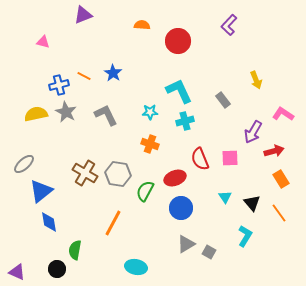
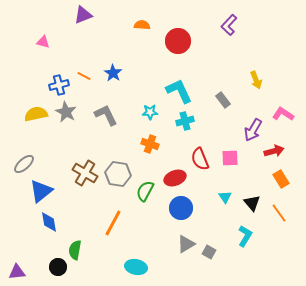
purple arrow at (253, 132): moved 2 px up
black circle at (57, 269): moved 1 px right, 2 px up
purple triangle at (17, 272): rotated 30 degrees counterclockwise
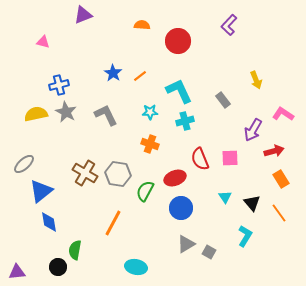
orange line at (84, 76): moved 56 px right; rotated 64 degrees counterclockwise
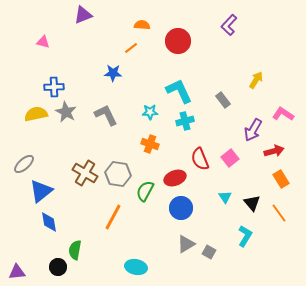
blue star at (113, 73): rotated 30 degrees counterclockwise
orange line at (140, 76): moved 9 px left, 28 px up
yellow arrow at (256, 80): rotated 126 degrees counterclockwise
blue cross at (59, 85): moved 5 px left, 2 px down; rotated 12 degrees clockwise
pink square at (230, 158): rotated 36 degrees counterclockwise
orange line at (113, 223): moved 6 px up
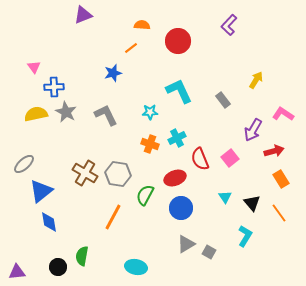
pink triangle at (43, 42): moved 9 px left, 25 px down; rotated 40 degrees clockwise
blue star at (113, 73): rotated 18 degrees counterclockwise
cyan cross at (185, 121): moved 8 px left, 17 px down; rotated 12 degrees counterclockwise
green semicircle at (145, 191): moved 4 px down
green semicircle at (75, 250): moved 7 px right, 6 px down
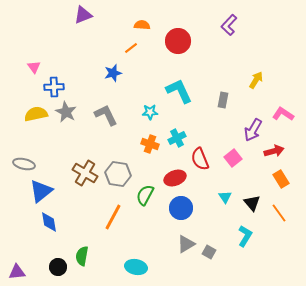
gray rectangle at (223, 100): rotated 49 degrees clockwise
pink square at (230, 158): moved 3 px right
gray ellipse at (24, 164): rotated 55 degrees clockwise
